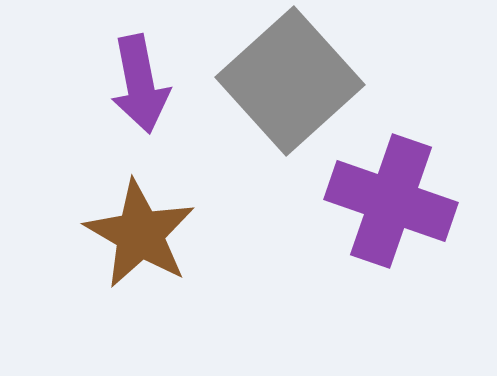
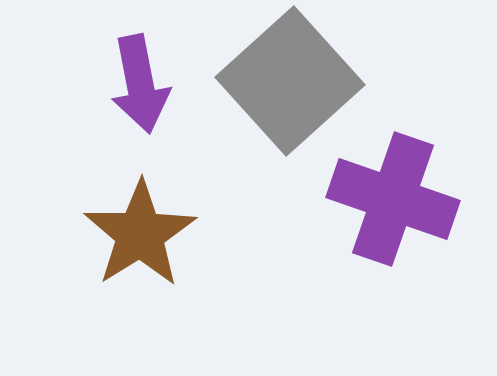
purple cross: moved 2 px right, 2 px up
brown star: rotated 10 degrees clockwise
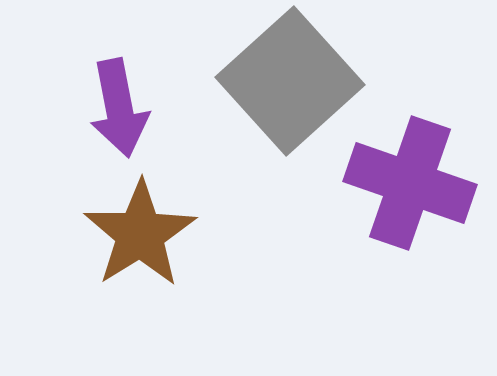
purple arrow: moved 21 px left, 24 px down
purple cross: moved 17 px right, 16 px up
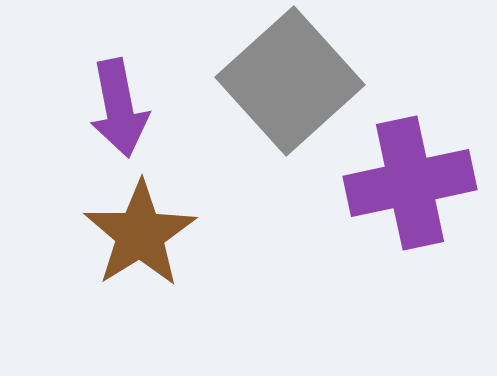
purple cross: rotated 31 degrees counterclockwise
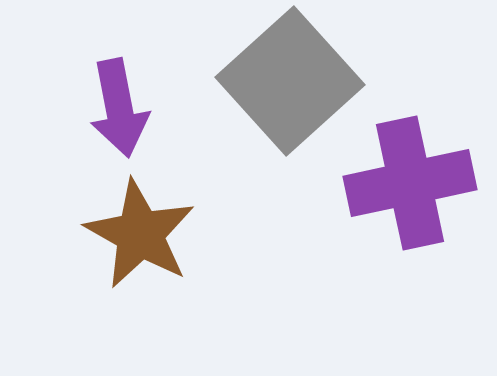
brown star: rotated 11 degrees counterclockwise
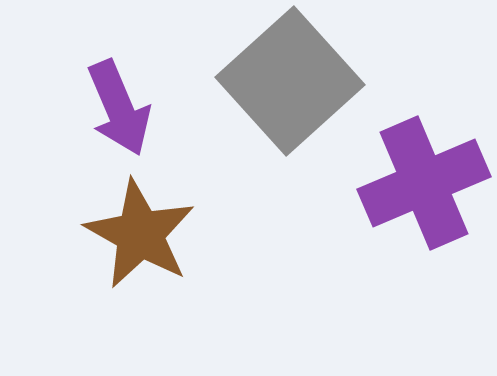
purple arrow: rotated 12 degrees counterclockwise
purple cross: moved 14 px right; rotated 11 degrees counterclockwise
